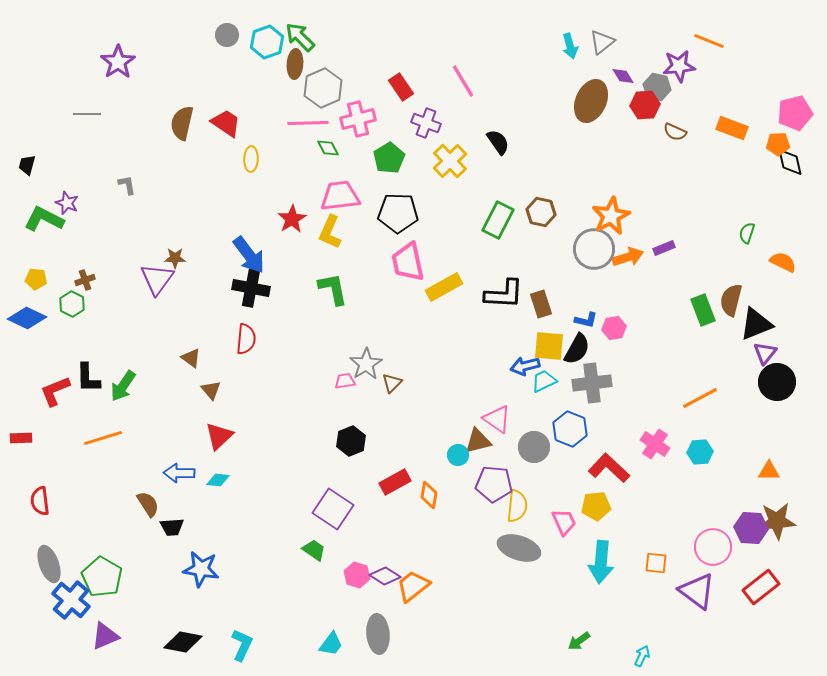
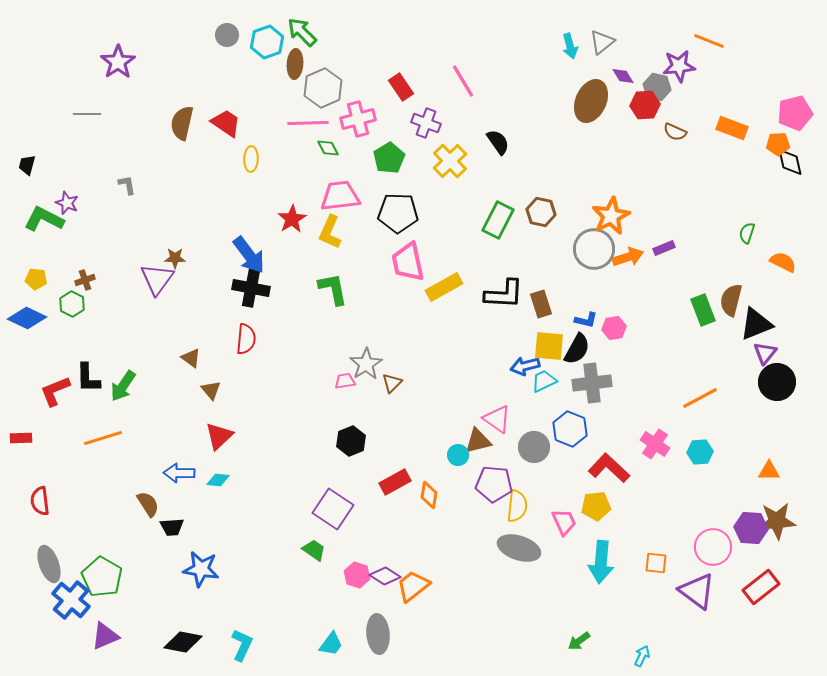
green arrow at (300, 37): moved 2 px right, 5 px up
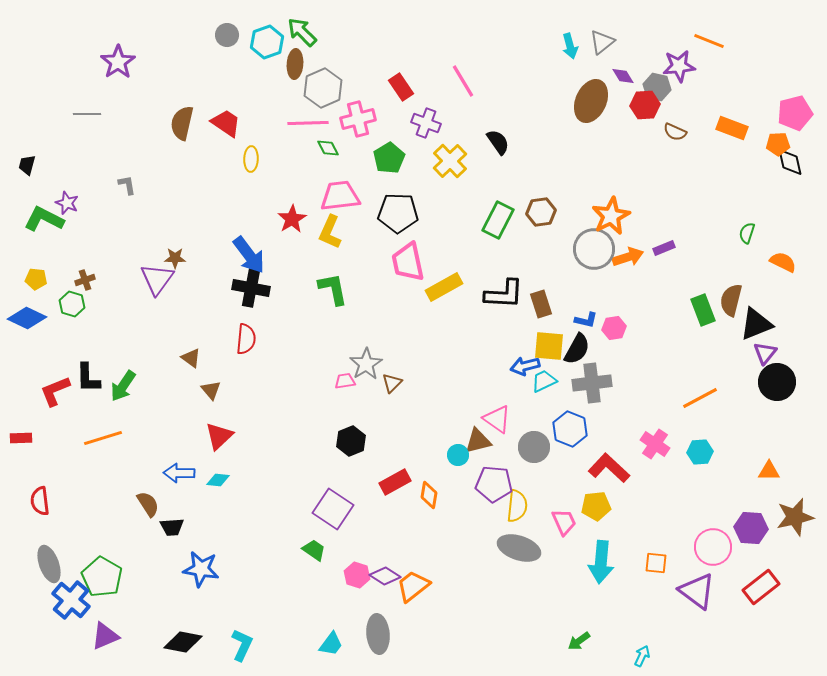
brown hexagon at (541, 212): rotated 20 degrees counterclockwise
green hexagon at (72, 304): rotated 10 degrees counterclockwise
brown star at (777, 521): moved 18 px right, 4 px up; rotated 9 degrees counterclockwise
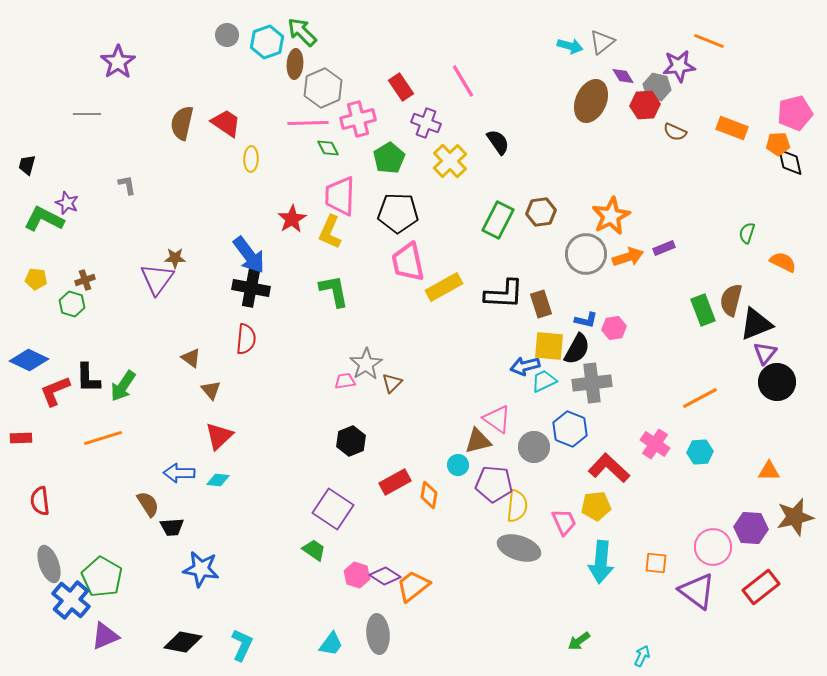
cyan arrow at (570, 46): rotated 60 degrees counterclockwise
pink trapezoid at (340, 196): rotated 81 degrees counterclockwise
gray circle at (594, 249): moved 8 px left, 5 px down
green L-shape at (333, 289): moved 1 px right, 2 px down
blue diamond at (27, 318): moved 2 px right, 42 px down
cyan circle at (458, 455): moved 10 px down
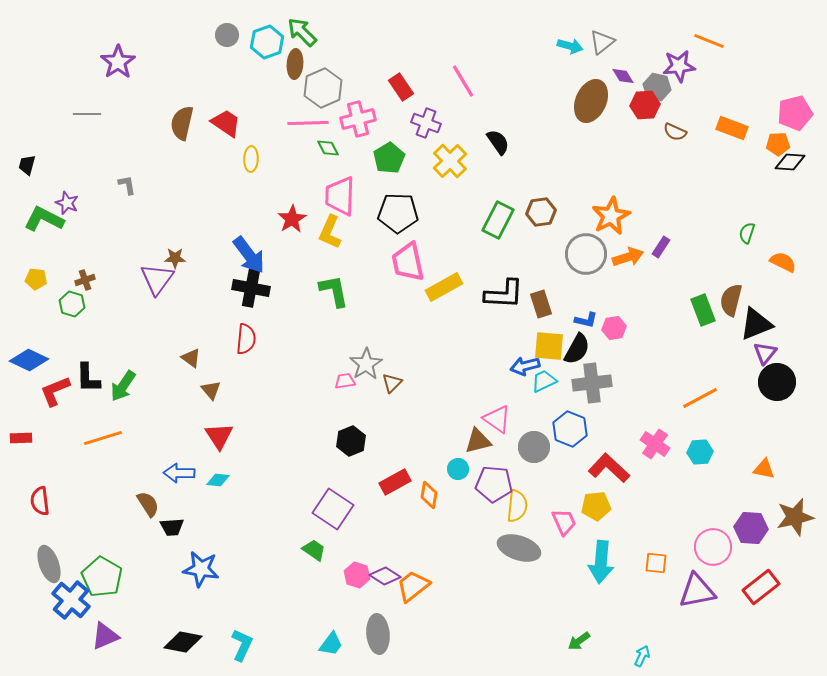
black diamond at (790, 162): rotated 72 degrees counterclockwise
purple rectangle at (664, 248): moved 3 px left, 1 px up; rotated 35 degrees counterclockwise
red triangle at (219, 436): rotated 20 degrees counterclockwise
cyan circle at (458, 465): moved 4 px down
orange triangle at (769, 471): moved 5 px left, 2 px up; rotated 10 degrees clockwise
purple triangle at (697, 591): rotated 48 degrees counterclockwise
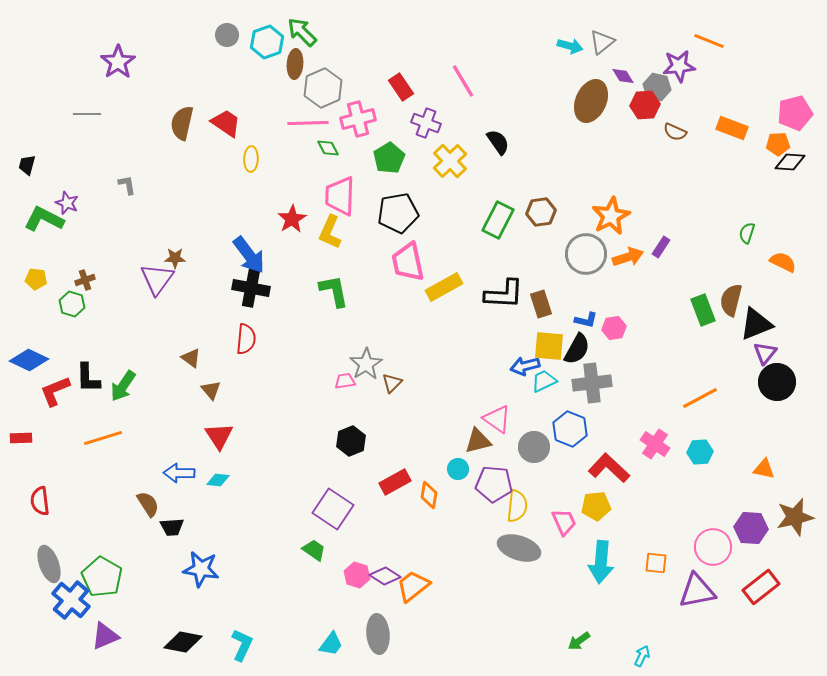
black pentagon at (398, 213): rotated 12 degrees counterclockwise
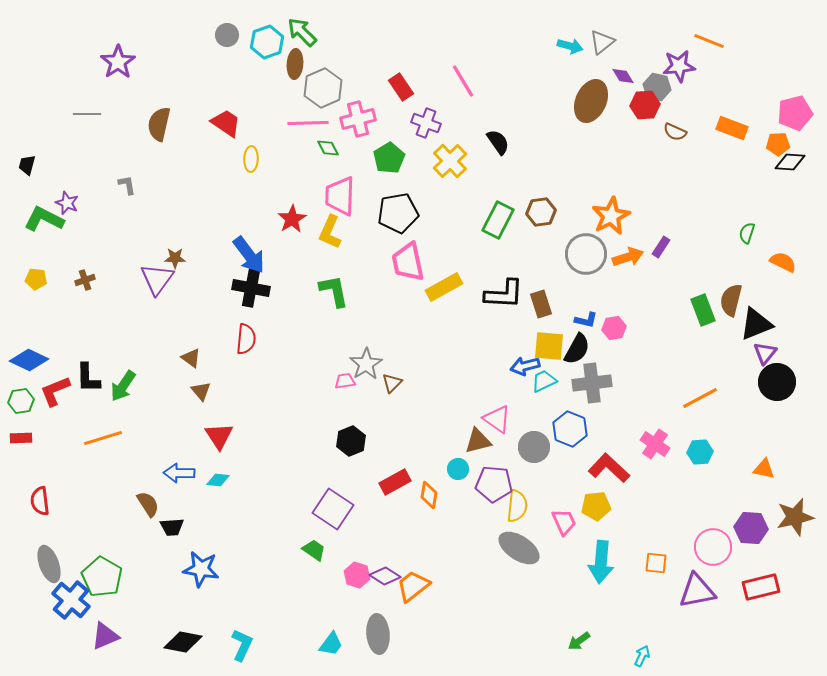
brown semicircle at (182, 123): moved 23 px left, 1 px down
green hexagon at (72, 304): moved 51 px left, 97 px down; rotated 25 degrees counterclockwise
brown triangle at (211, 390): moved 10 px left, 1 px down
gray ellipse at (519, 548): rotated 15 degrees clockwise
red rectangle at (761, 587): rotated 24 degrees clockwise
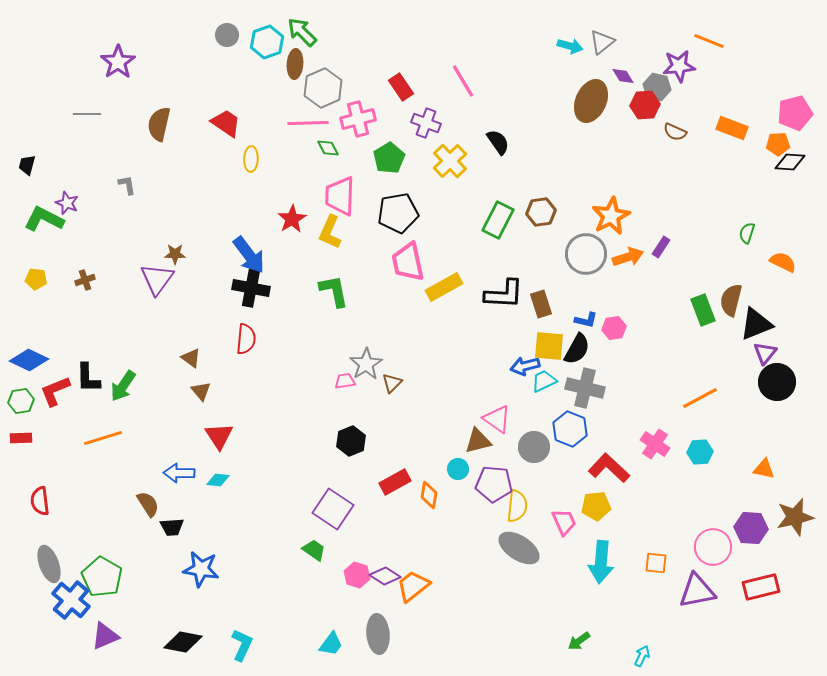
brown star at (175, 258): moved 4 px up
gray cross at (592, 383): moved 7 px left, 5 px down; rotated 21 degrees clockwise
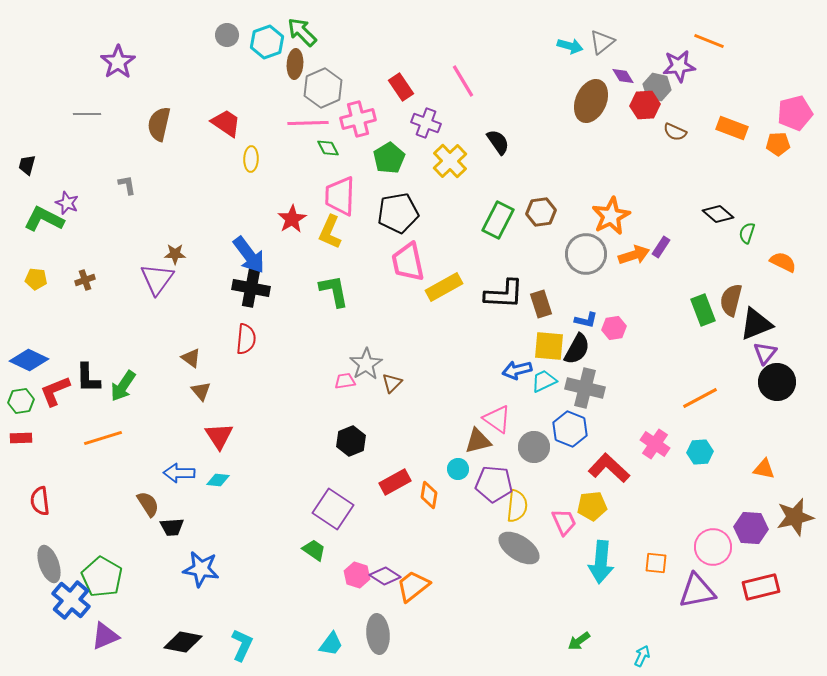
black diamond at (790, 162): moved 72 px left, 52 px down; rotated 36 degrees clockwise
orange arrow at (628, 257): moved 6 px right, 2 px up
blue arrow at (525, 366): moved 8 px left, 4 px down
yellow pentagon at (596, 506): moved 4 px left
